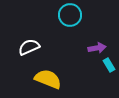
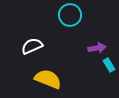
white semicircle: moved 3 px right, 1 px up
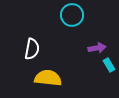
cyan circle: moved 2 px right
white semicircle: moved 3 px down; rotated 125 degrees clockwise
yellow semicircle: moved 1 px up; rotated 16 degrees counterclockwise
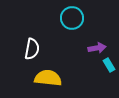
cyan circle: moved 3 px down
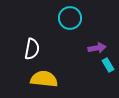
cyan circle: moved 2 px left
cyan rectangle: moved 1 px left
yellow semicircle: moved 4 px left, 1 px down
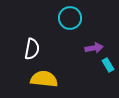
purple arrow: moved 3 px left
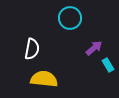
purple arrow: rotated 30 degrees counterclockwise
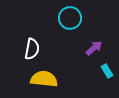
cyan rectangle: moved 1 px left, 6 px down
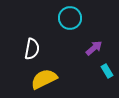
yellow semicircle: rotated 32 degrees counterclockwise
